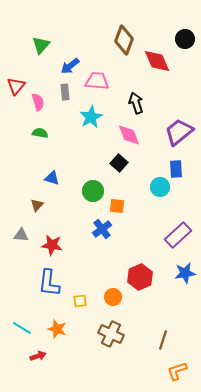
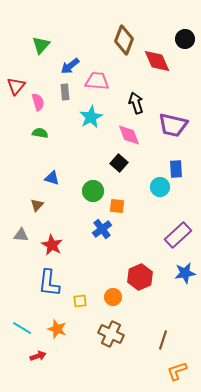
purple trapezoid: moved 6 px left, 7 px up; rotated 128 degrees counterclockwise
red star: rotated 20 degrees clockwise
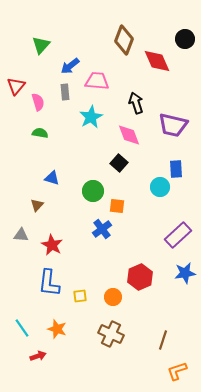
yellow square: moved 5 px up
cyan line: rotated 24 degrees clockwise
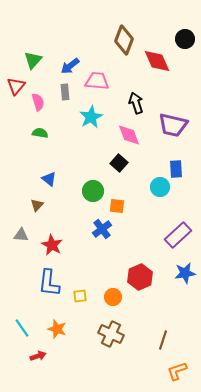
green triangle: moved 8 px left, 15 px down
blue triangle: moved 3 px left, 1 px down; rotated 21 degrees clockwise
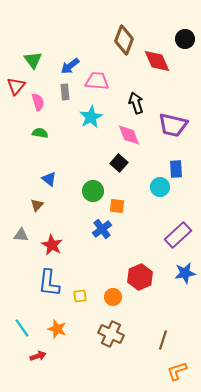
green triangle: rotated 18 degrees counterclockwise
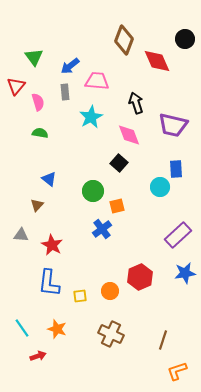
green triangle: moved 1 px right, 3 px up
orange square: rotated 21 degrees counterclockwise
orange circle: moved 3 px left, 6 px up
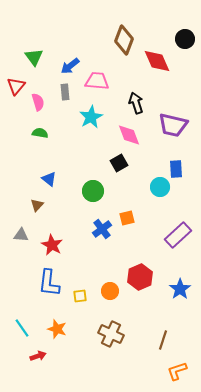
black square: rotated 18 degrees clockwise
orange square: moved 10 px right, 12 px down
blue star: moved 5 px left, 16 px down; rotated 25 degrees counterclockwise
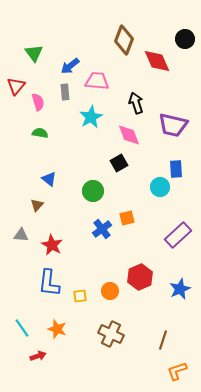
green triangle: moved 4 px up
blue star: rotated 10 degrees clockwise
